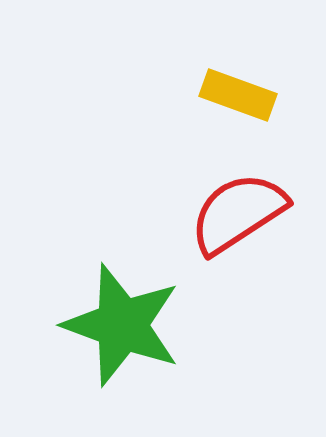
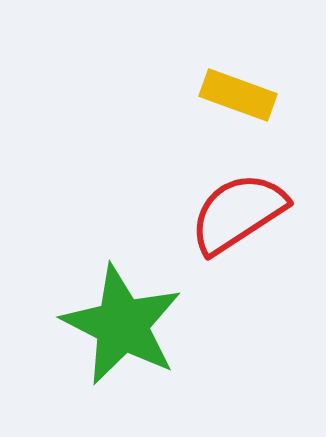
green star: rotated 7 degrees clockwise
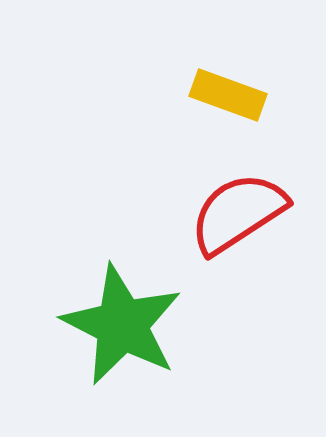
yellow rectangle: moved 10 px left
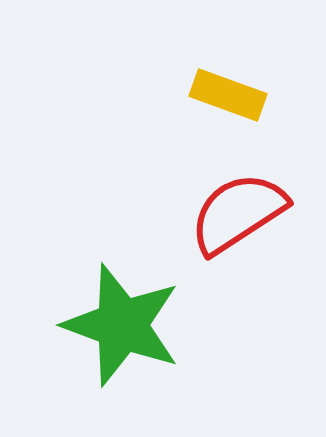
green star: rotated 7 degrees counterclockwise
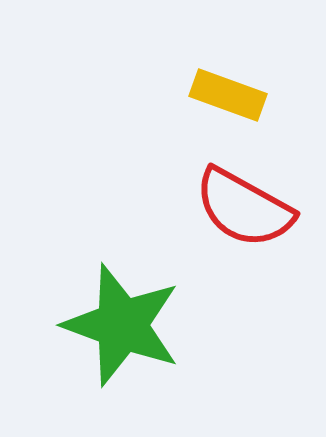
red semicircle: moved 6 px right, 5 px up; rotated 118 degrees counterclockwise
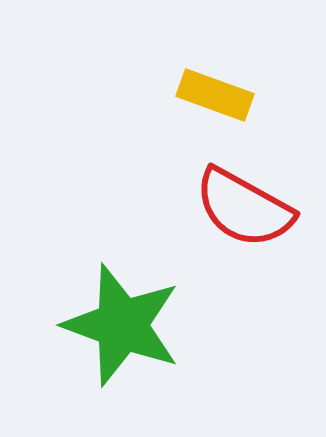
yellow rectangle: moved 13 px left
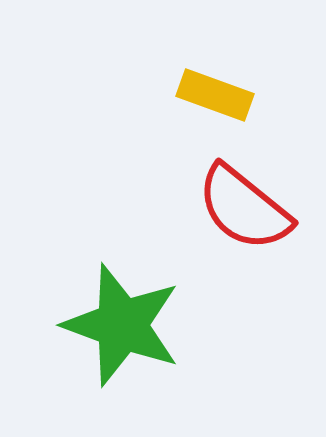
red semicircle: rotated 10 degrees clockwise
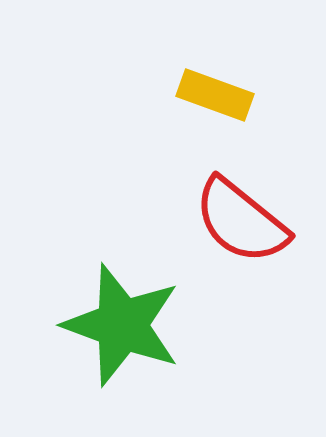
red semicircle: moved 3 px left, 13 px down
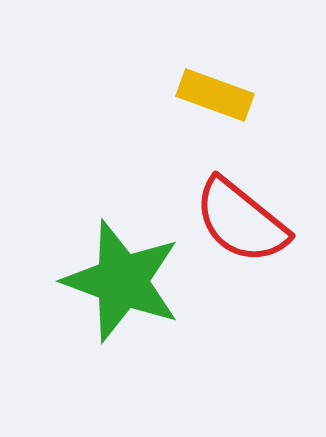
green star: moved 44 px up
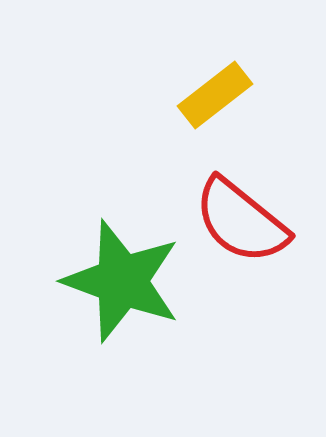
yellow rectangle: rotated 58 degrees counterclockwise
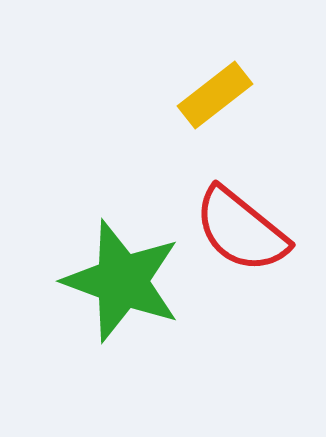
red semicircle: moved 9 px down
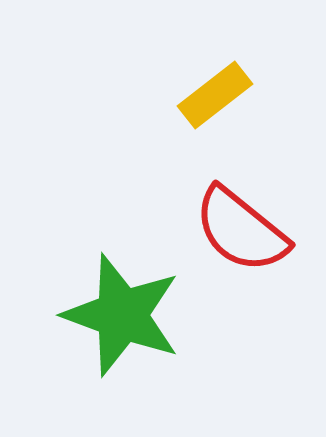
green star: moved 34 px down
